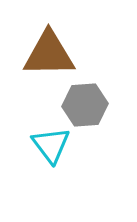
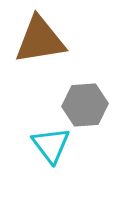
brown triangle: moved 9 px left, 14 px up; rotated 8 degrees counterclockwise
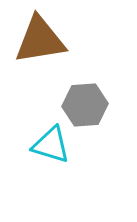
cyan triangle: rotated 36 degrees counterclockwise
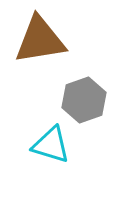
gray hexagon: moved 1 px left, 5 px up; rotated 15 degrees counterclockwise
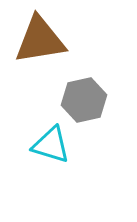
gray hexagon: rotated 6 degrees clockwise
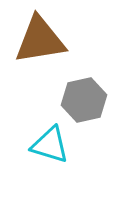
cyan triangle: moved 1 px left
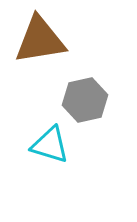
gray hexagon: moved 1 px right
